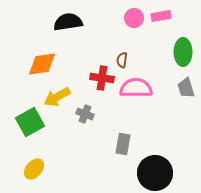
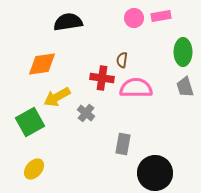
gray trapezoid: moved 1 px left, 1 px up
gray cross: moved 1 px right, 1 px up; rotated 18 degrees clockwise
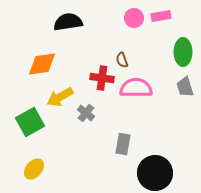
brown semicircle: rotated 28 degrees counterclockwise
yellow arrow: moved 3 px right
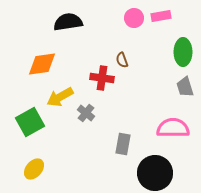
pink semicircle: moved 37 px right, 40 px down
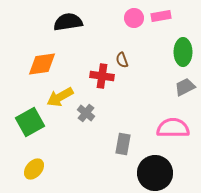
red cross: moved 2 px up
gray trapezoid: rotated 80 degrees clockwise
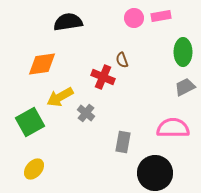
red cross: moved 1 px right, 1 px down; rotated 15 degrees clockwise
gray rectangle: moved 2 px up
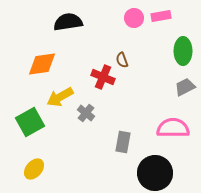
green ellipse: moved 1 px up
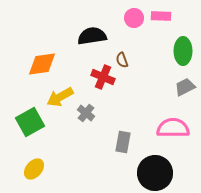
pink rectangle: rotated 12 degrees clockwise
black semicircle: moved 24 px right, 14 px down
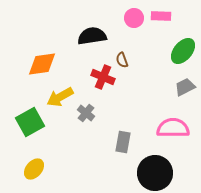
green ellipse: rotated 40 degrees clockwise
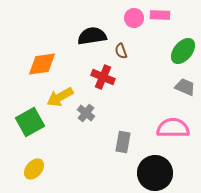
pink rectangle: moved 1 px left, 1 px up
brown semicircle: moved 1 px left, 9 px up
gray trapezoid: rotated 50 degrees clockwise
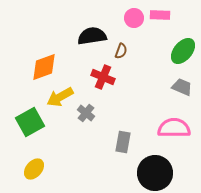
brown semicircle: rotated 140 degrees counterclockwise
orange diamond: moved 2 px right, 3 px down; rotated 12 degrees counterclockwise
gray trapezoid: moved 3 px left
pink semicircle: moved 1 px right
